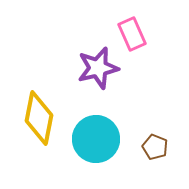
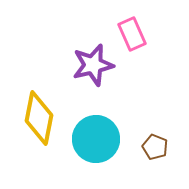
purple star: moved 5 px left, 3 px up
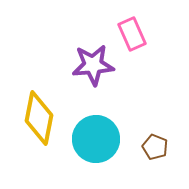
purple star: rotated 9 degrees clockwise
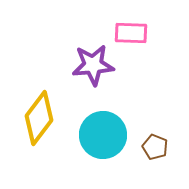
pink rectangle: moved 1 px left, 1 px up; rotated 64 degrees counterclockwise
yellow diamond: rotated 26 degrees clockwise
cyan circle: moved 7 px right, 4 px up
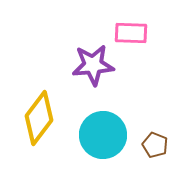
brown pentagon: moved 2 px up
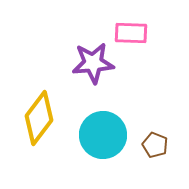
purple star: moved 2 px up
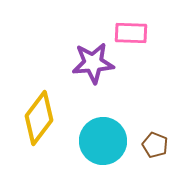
cyan circle: moved 6 px down
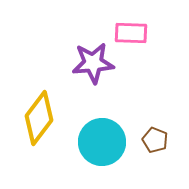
cyan circle: moved 1 px left, 1 px down
brown pentagon: moved 5 px up
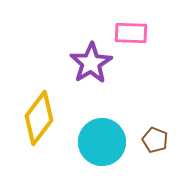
purple star: moved 2 px left; rotated 27 degrees counterclockwise
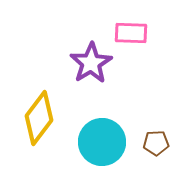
brown pentagon: moved 1 px right, 3 px down; rotated 25 degrees counterclockwise
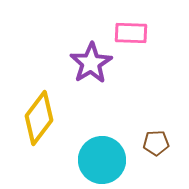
cyan circle: moved 18 px down
